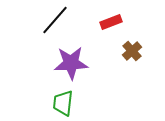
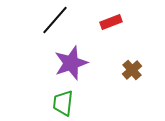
brown cross: moved 19 px down
purple star: rotated 16 degrees counterclockwise
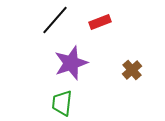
red rectangle: moved 11 px left
green trapezoid: moved 1 px left
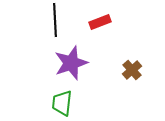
black line: rotated 44 degrees counterclockwise
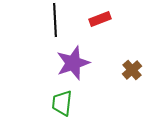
red rectangle: moved 3 px up
purple star: moved 2 px right
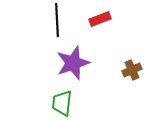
black line: moved 2 px right
brown cross: rotated 18 degrees clockwise
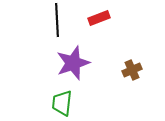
red rectangle: moved 1 px left, 1 px up
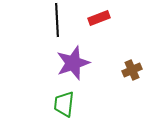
green trapezoid: moved 2 px right, 1 px down
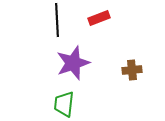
brown cross: rotated 18 degrees clockwise
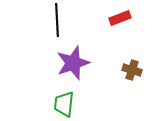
red rectangle: moved 21 px right
brown cross: rotated 24 degrees clockwise
